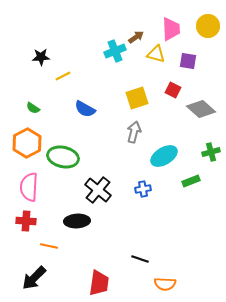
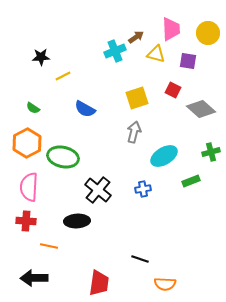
yellow circle: moved 7 px down
black arrow: rotated 44 degrees clockwise
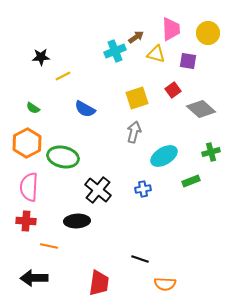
red square: rotated 28 degrees clockwise
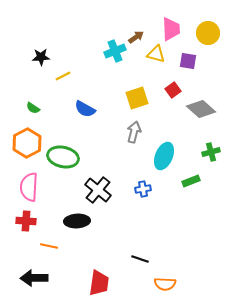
cyan ellipse: rotated 36 degrees counterclockwise
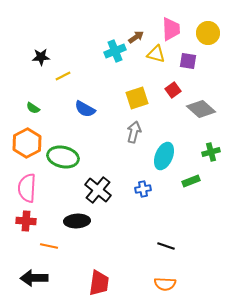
pink semicircle: moved 2 px left, 1 px down
black line: moved 26 px right, 13 px up
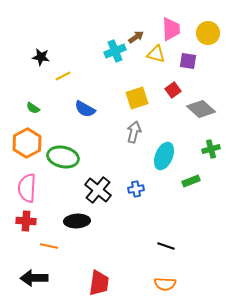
black star: rotated 12 degrees clockwise
green cross: moved 3 px up
blue cross: moved 7 px left
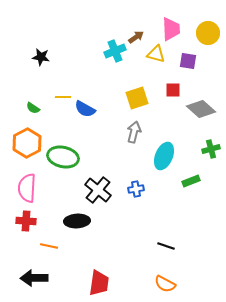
yellow line: moved 21 px down; rotated 28 degrees clockwise
red square: rotated 35 degrees clockwise
orange semicircle: rotated 25 degrees clockwise
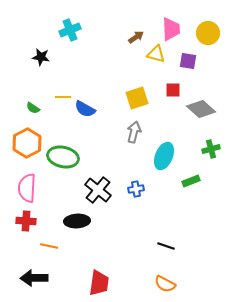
cyan cross: moved 45 px left, 21 px up
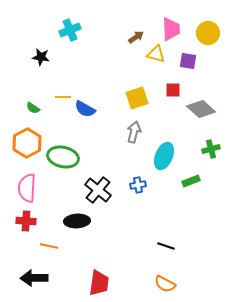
blue cross: moved 2 px right, 4 px up
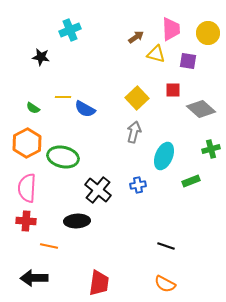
yellow square: rotated 25 degrees counterclockwise
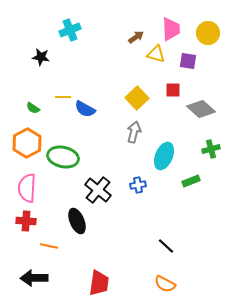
black ellipse: rotated 70 degrees clockwise
black line: rotated 24 degrees clockwise
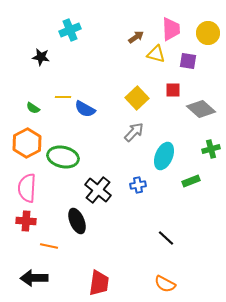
gray arrow: rotated 30 degrees clockwise
black line: moved 8 px up
